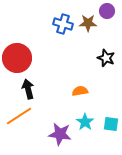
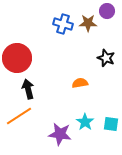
orange semicircle: moved 8 px up
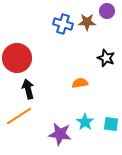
brown star: moved 1 px left, 1 px up
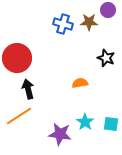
purple circle: moved 1 px right, 1 px up
brown star: moved 2 px right
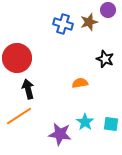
brown star: rotated 18 degrees counterclockwise
black star: moved 1 px left, 1 px down
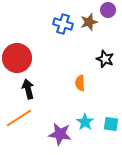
orange semicircle: rotated 84 degrees counterclockwise
orange line: moved 2 px down
